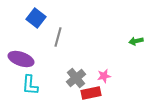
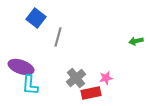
purple ellipse: moved 8 px down
pink star: moved 2 px right, 2 px down
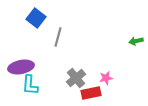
purple ellipse: rotated 30 degrees counterclockwise
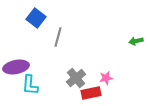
purple ellipse: moved 5 px left
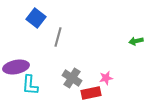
gray cross: moved 4 px left; rotated 18 degrees counterclockwise
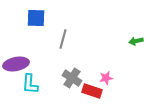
blue square: rotated 36 degrees counterclockwise
gray line: moved 5 px right, 2 px down
purple ellipse: moved 3 px up
cyan L-shape: moved 1 px up
red rectangle: moved 1 px right, 2 px up; rotated 30 degrees clockwise
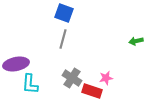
blue square: moved 28 px right, 5 px up; rotated 18 degrees clockwise
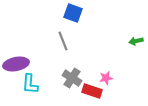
blue square: moved 9 px right
gray line: moved 2 px down; rotated 36 degrees counterclockwise
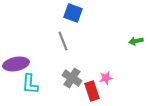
red rectangle: rotated 54 degrees clockwise
